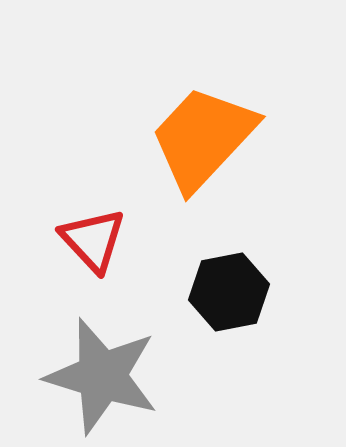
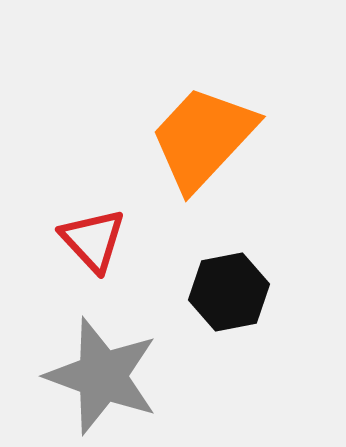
gray star: rotated 3 degrees clockwise
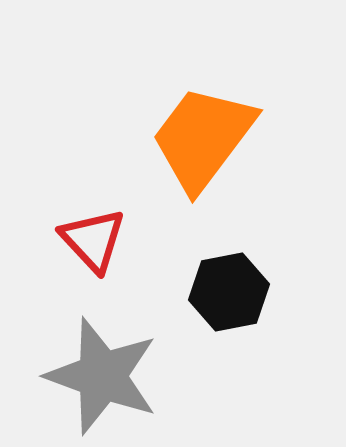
orange trapezoid: rotated 6 degrees counterclockwise
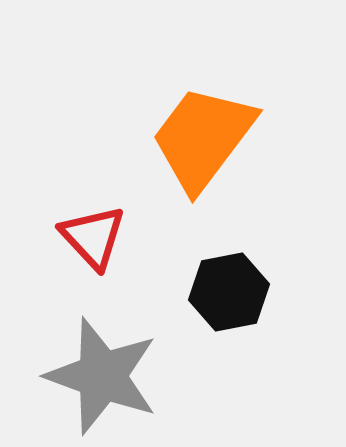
red triangle: moved 3 px up
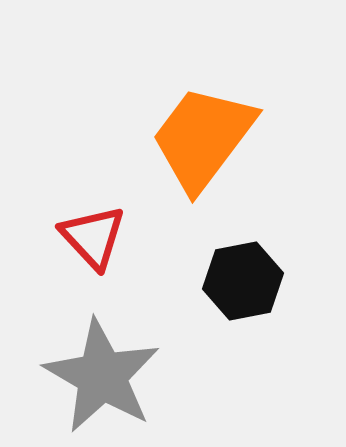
black hexagon: moved 14 px right, 11 px up
gray star: rotated 10 degrees clockwise
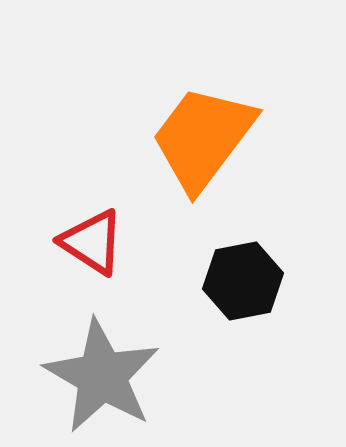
red triangle: moved 1 px left, 5 px down; rotated 14 degrees counterclockwise
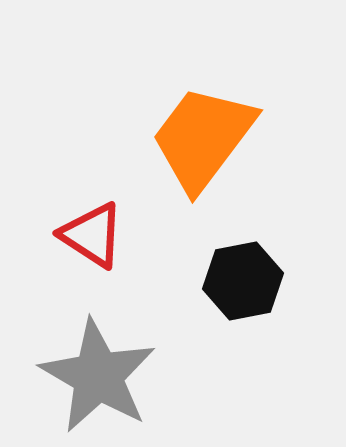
red triangle: moved 7 px up
gray star: moved 4 px left
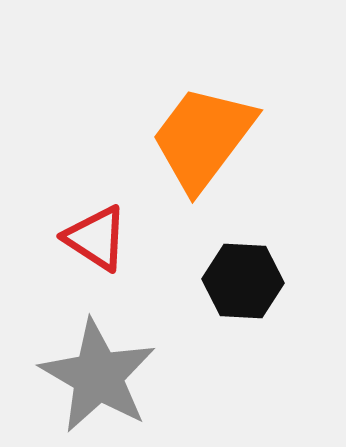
red triangle: moved 4 px right, 3 px down
black hexagon: rotated 14 degrees clockwise
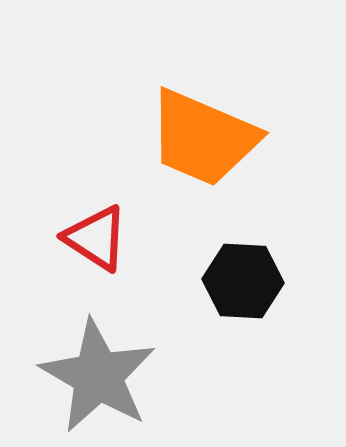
orange trapezoid: rotated 104 degrees counterclockwise
